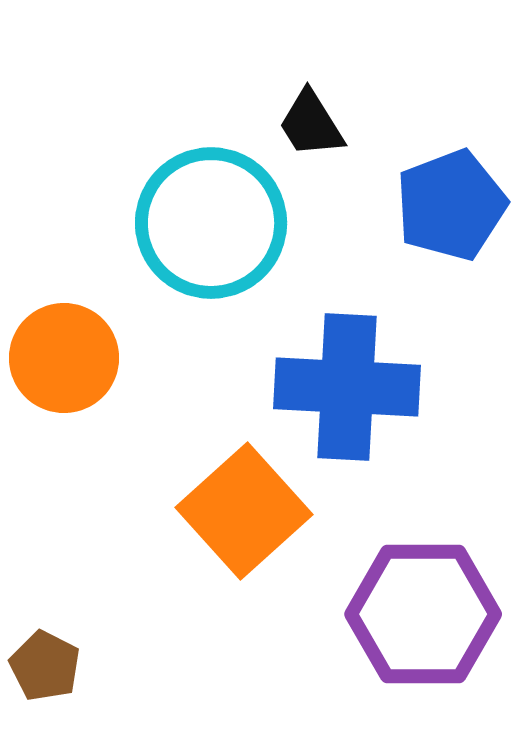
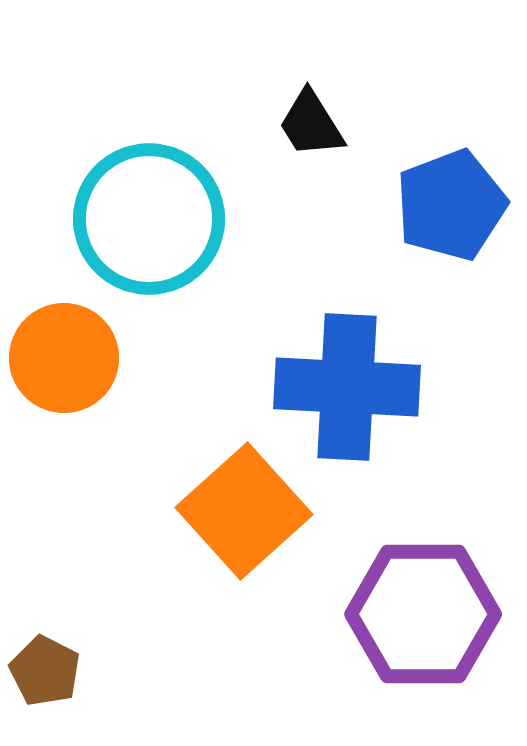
cyan circle: moved 62 px left, 4 px up
brown pentagon: moved 5 px down
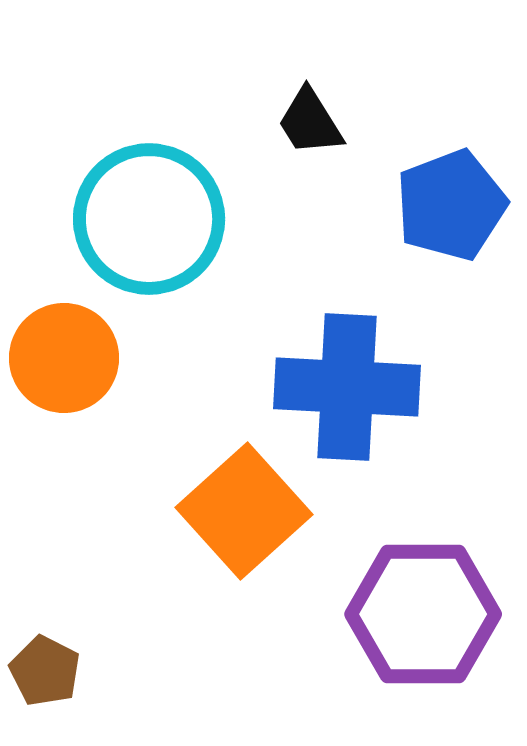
black trapezoid: moved 1 px left, 2 px up
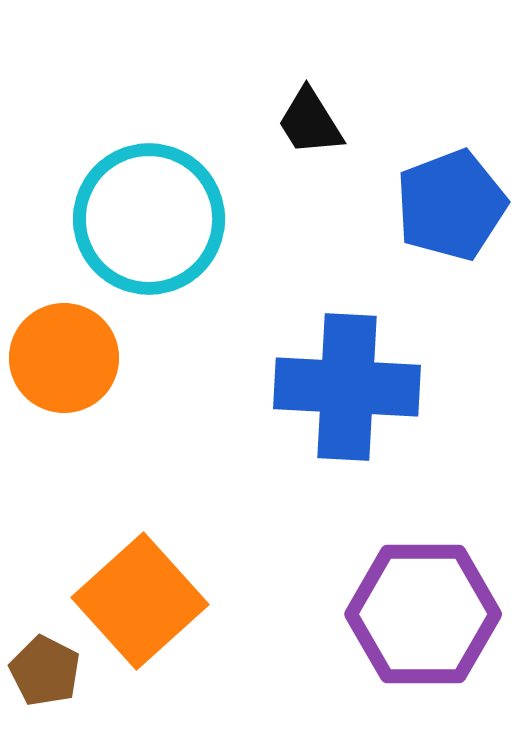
orange square: moved 104 px left, 90 px down
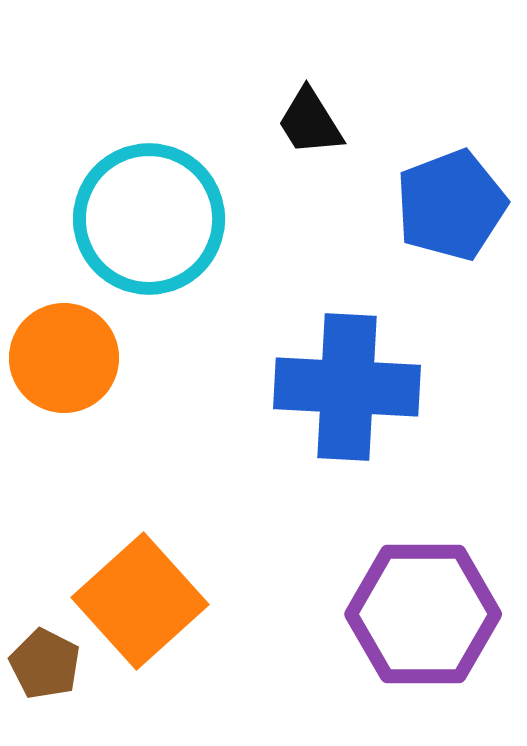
brown pentagon: moved 7 px up
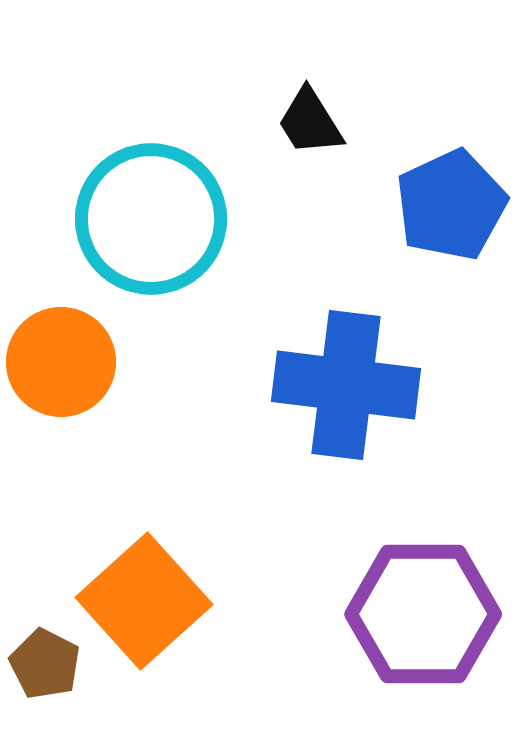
blue pentagon: rotated 4 degrees counterclockwise
cyan circle: moved 2 px right
orange circle: moved 3 px left, 4 px down
blue cross: moved 1 px left, 2 px up; rotated 4 degrees clockwise
orange square: moved 4 px right
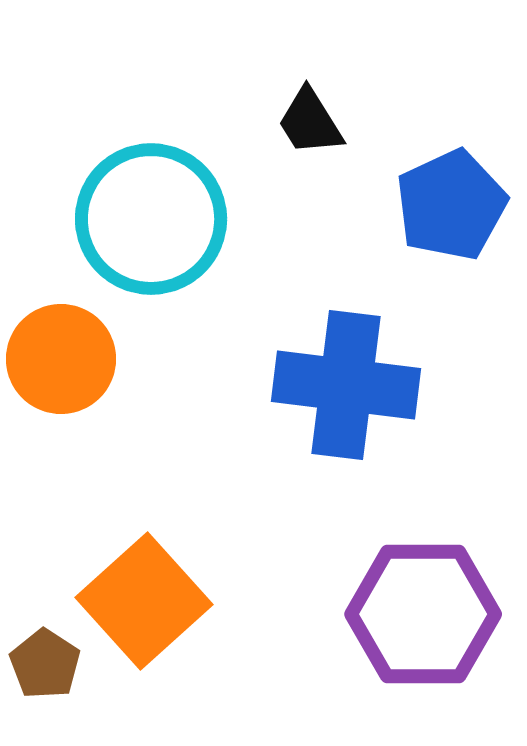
orange circle: moved 3 px up
brown pentagon: rotated 6 degrees clockwise
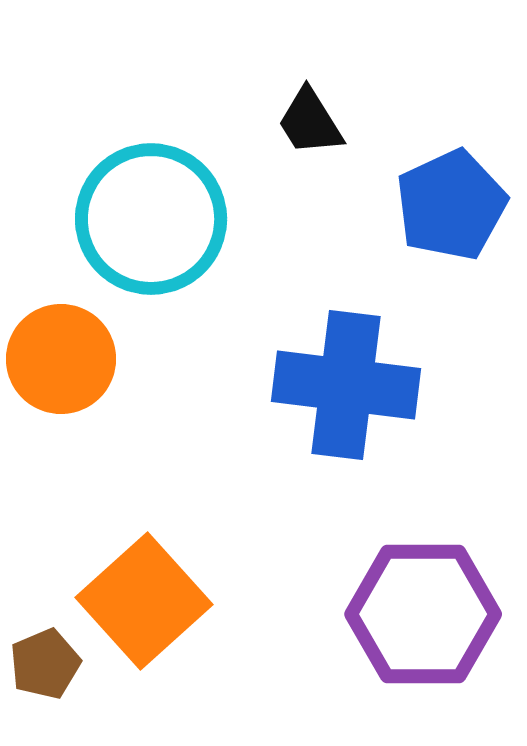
brown pentagon: rotated 16 degrees clockwise
